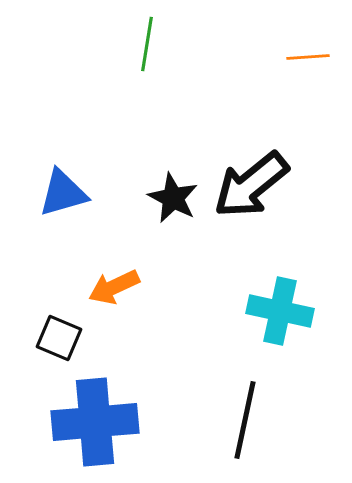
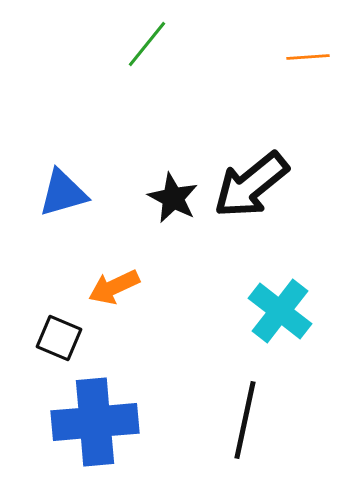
green line: rotated 30 degrees clockwise
cyan cross: rotated 26 degrees clockwise
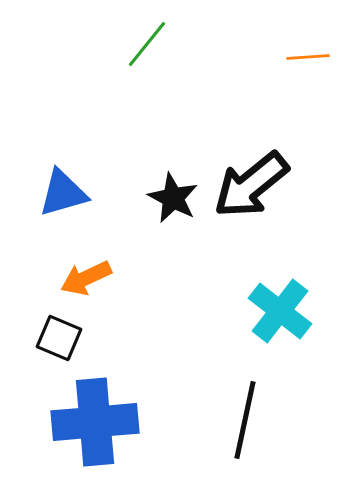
orange arrow: moved 28 px left, 9 px up
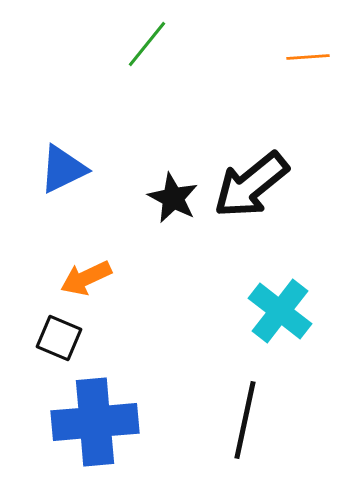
blue triangle: moved 24 px up; rotated 10 degrees counterclockwise
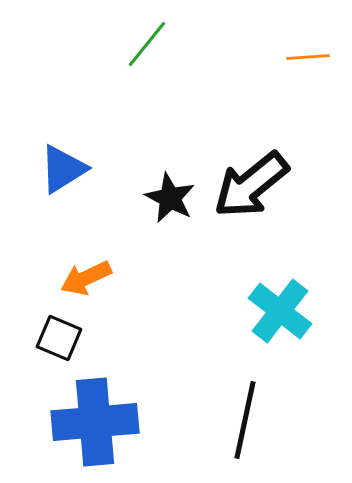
blue triangle: rotated 6 degrees counterclockwise
black star: moved 3 px left
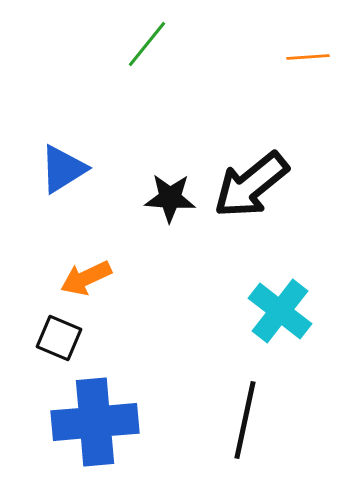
black star: rotated 24 degrees counterclockwise
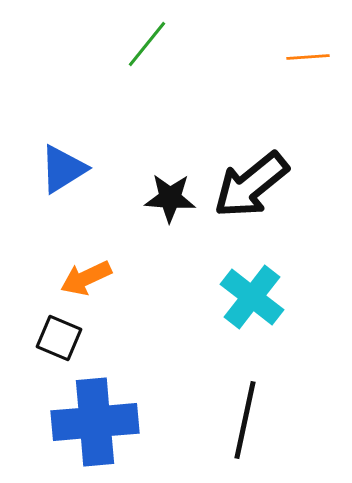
cyan cross: moved 28 px left, 14 px up
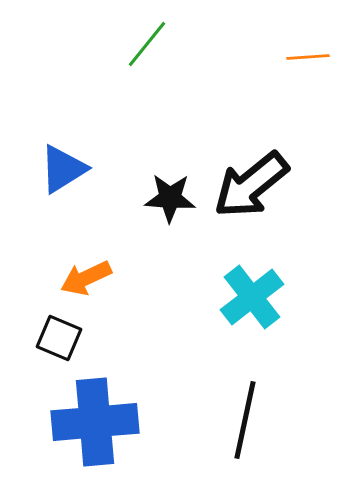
cyan cross: rotated 14 degrees clockwise
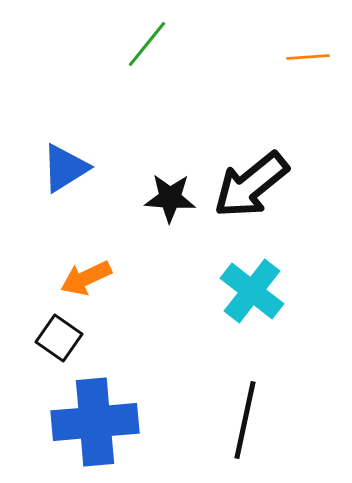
blue triangle: moved 2 px right, 1 px up
cyan cross: moved 6 px up; rotated 14 degrees counterclockwise
black square: rotated 12 degrees clockwise
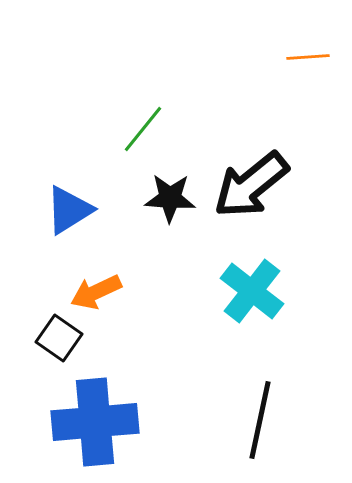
green line: moved 4 px left, 85 px down
blue triangle: moved 4 px right, 42 px down
orange arrow: moved 10 px right, 14 px down
black line: moved 15 px right
